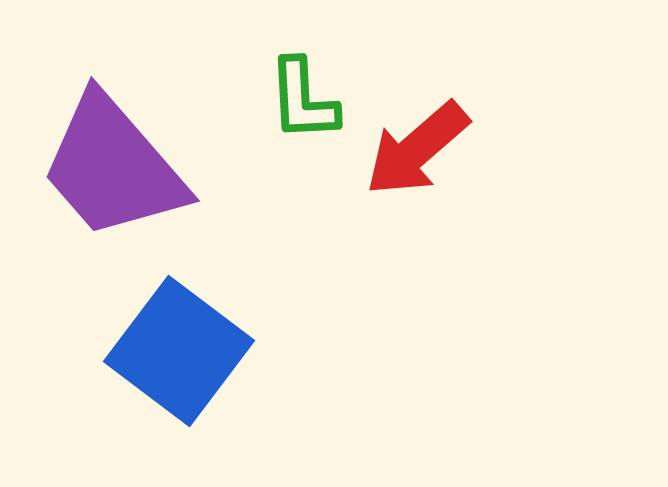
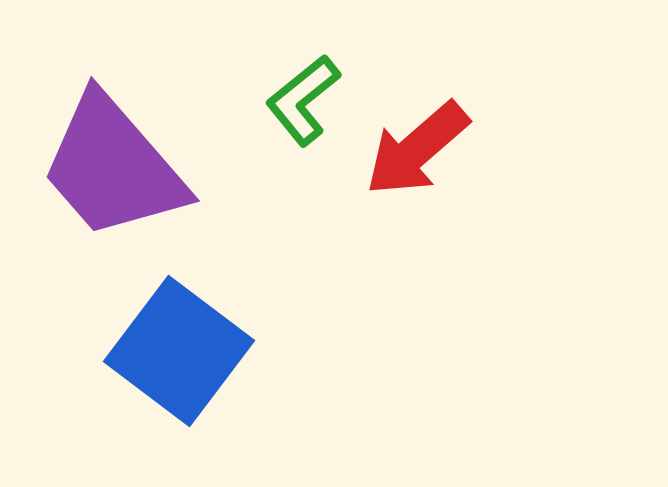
green L-shape: rotated 54 degrees clockwise
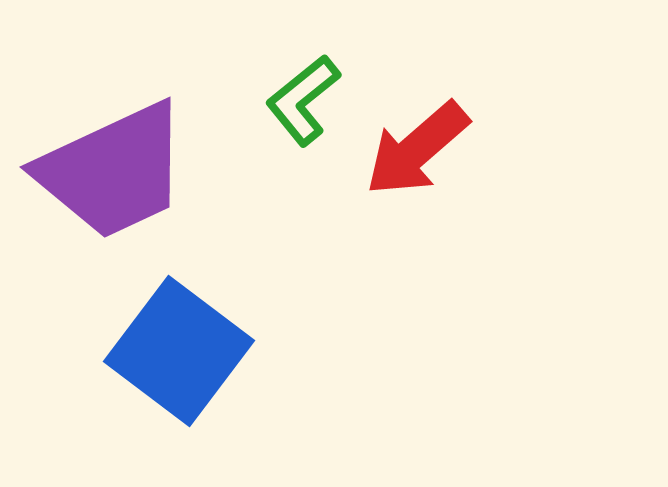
purple trapezoid: moved 4 px down; rotated 74 degrees counterclockwise
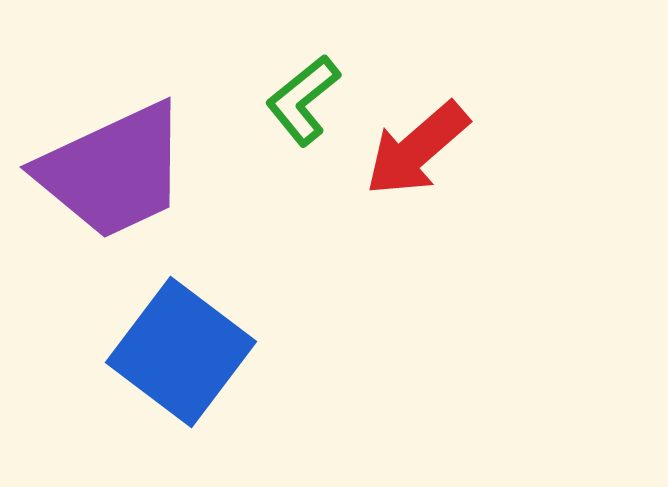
blue square: moved 2 px right, 1 px down
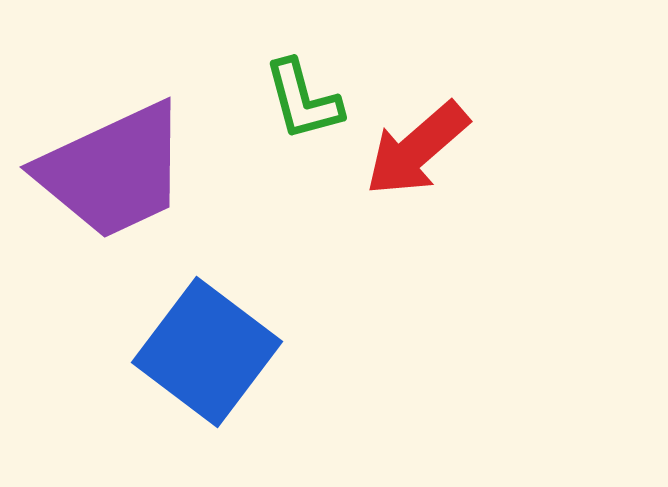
green L-shape: rotated 66 degrees counterclockwise
blue square: moved 26 px right
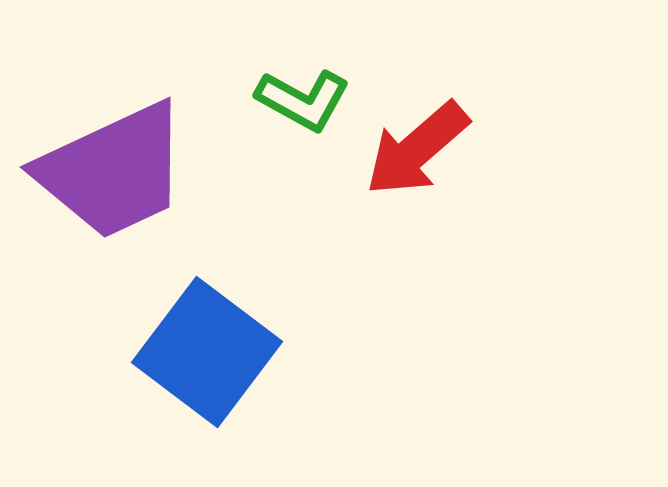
green L-shape: rotated 46 degrees counterclockwise
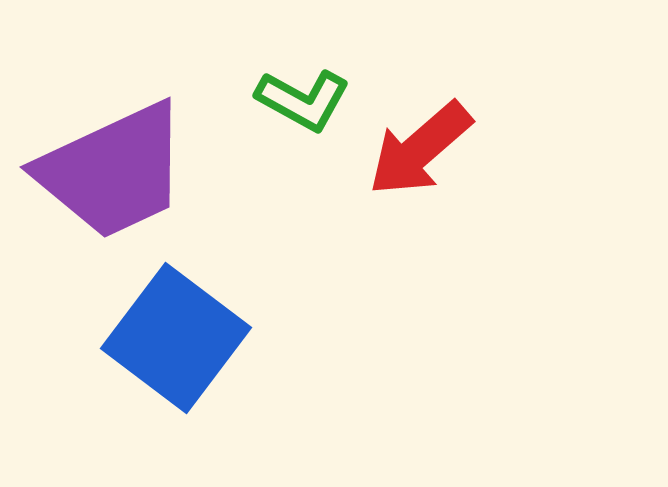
red arrow: moved 3 px right
blue square: moved 31 px left, 14 px up
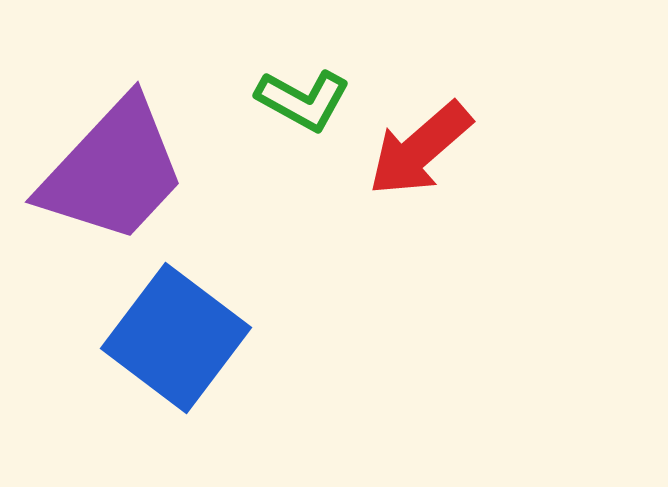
purple trapezoid: rotated 22 degrees counterclockwise
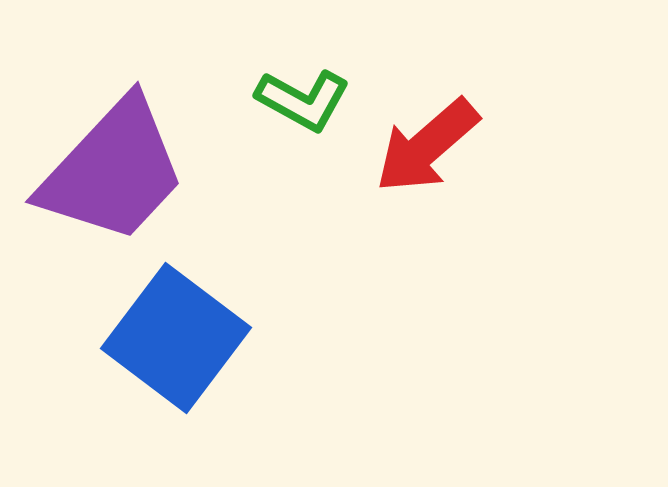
red arrow: moved 7 px right, 3 px up
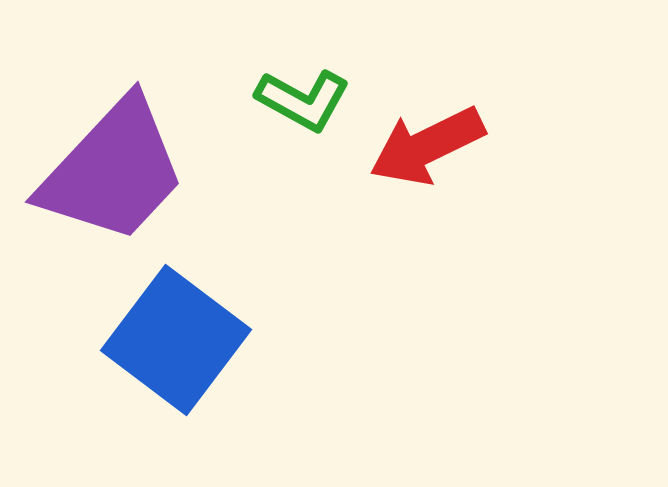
red arrow: rotated 15 degrees clockwise
blue square: moved 2 px down
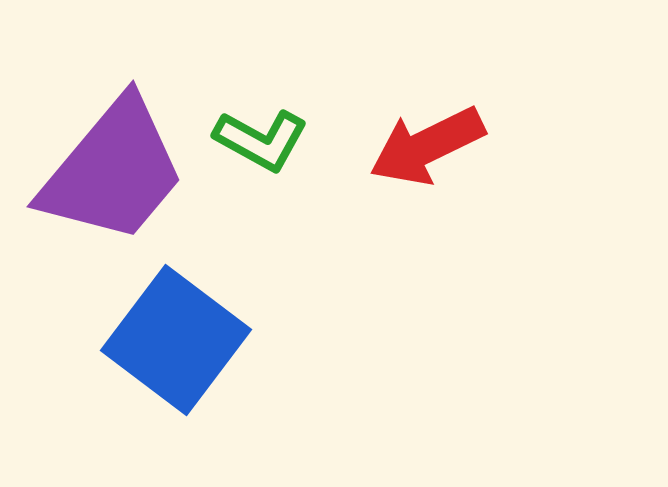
green L-shape: moved 42 px left, 40 px down
purple trapezoid: rotated 3 degrees counterclockwise
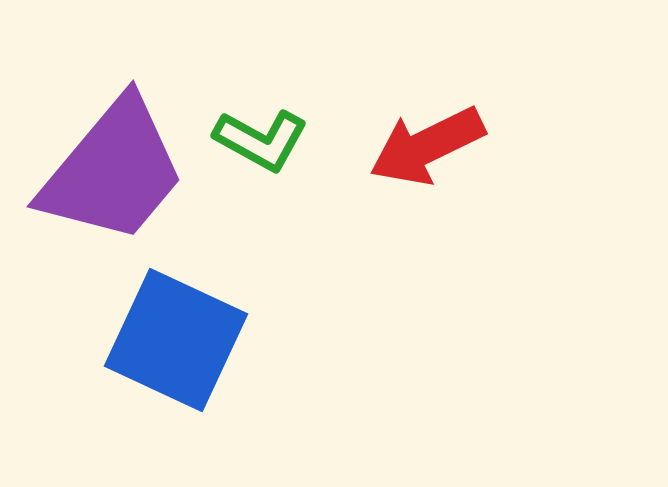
blue square: rotated 12 degrees counterclockwise
